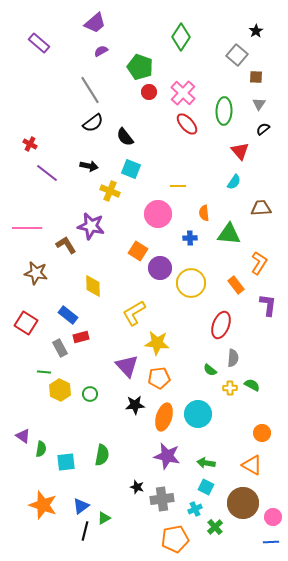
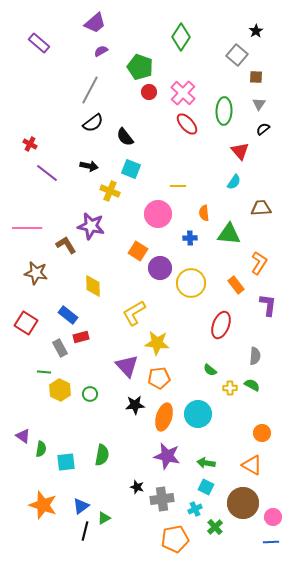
gray line at (90, 90): rotated 60 degrees clockwise
gray semicircle at (233, 358): moved 22 px right, 2 px up
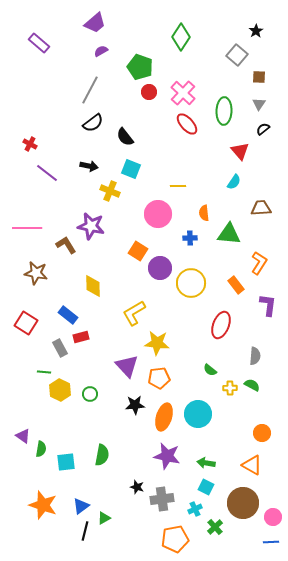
brown square at (256, 77): moved 3 px right
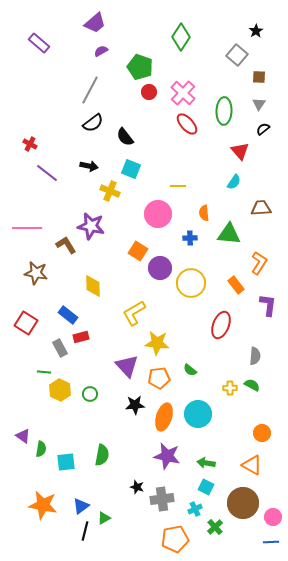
green semicircle at (210, 370): moved 20 px left
orange star at (43, 505): rotated 8 degrees counterclockwise
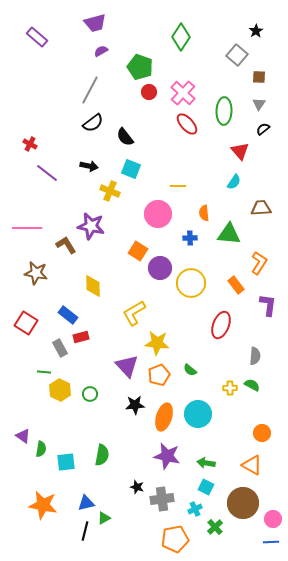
purple trapezoid at (95, 23): rotated 25 degrees clockwise
purple rectangle at (39, 43): moved 2 px left, 6 px up
orange pentagon at (159, 378): moved 3 px up; rotated 15 degrees counterclockwise
blue triangle at (81, 506): moved 5 px right, 3 px up; rotated 24 degrees clockwise
pink circle at (273, 517): moved 2 px down
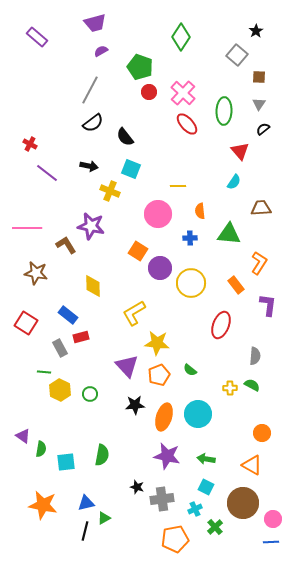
orange semicircle at (204, 213): moved 4 px left, 2 px up
green arrow at (206, 463): moved 4 px up
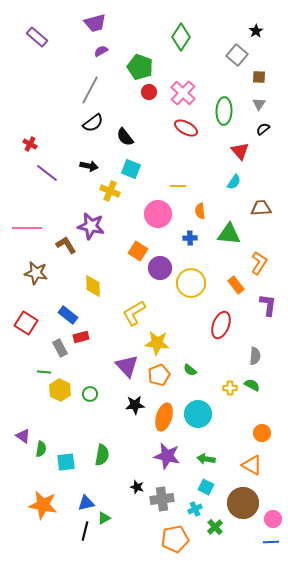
red ellipse at (187, 124): moved 1 px left, 4 px down; rotated 20 degrees counterclockwise
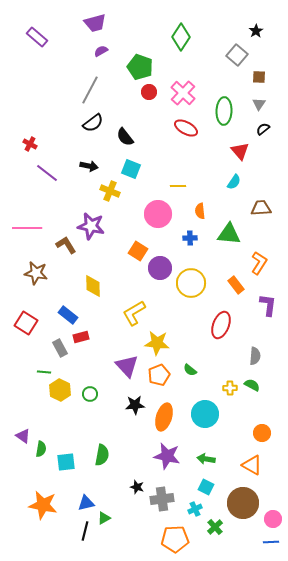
cyan circle at (198, 414): moved 7 px right
orange pentagon at (175, 539): rotated 8 degrees clockwise
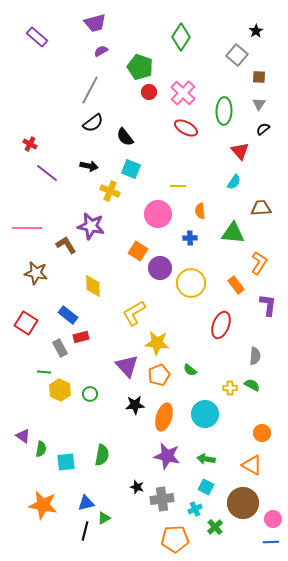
green triangle at (229, 234): moved 4 px right, 1 px up
